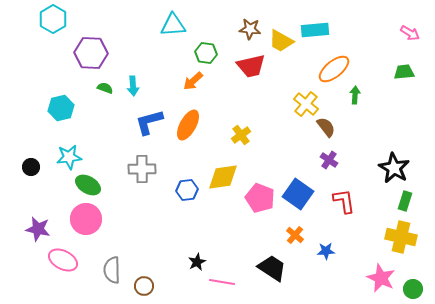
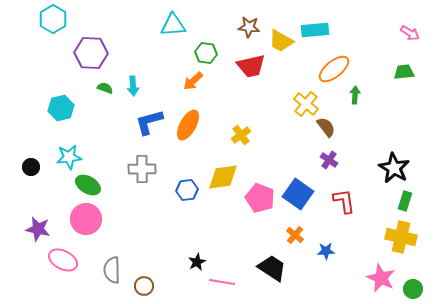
brown star at (250, 29): moved 1 px left, 2 px up
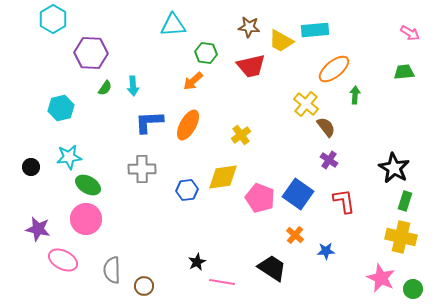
green semicircle at (105, 88): rotated 105 degrees clockwise
blue L-shape at (149, 122): rotated 12 degrees clockwise
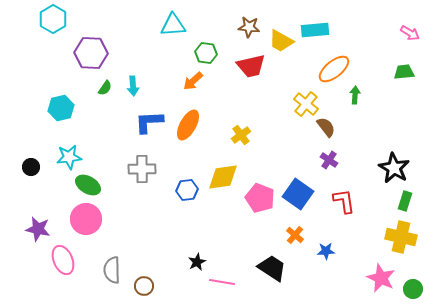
pink ellipse at (63, 260): rotated 40 degrees clockwise
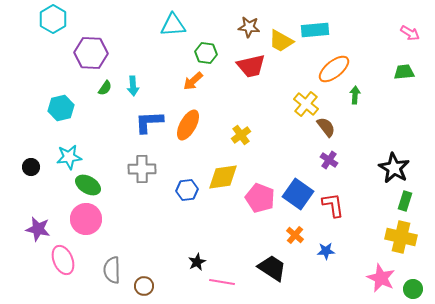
red L-shape at (344, 201): moved 11 px left, 4 px down
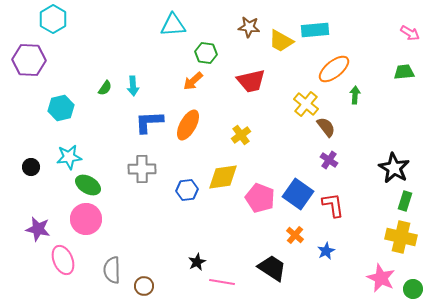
purple hexagon at (91, 53): moved 62 px left, 7 px down
red trapezoid at (251, 66): moved 15 px down
blue star at (326, 251): rotated 24 degrees counterclockwise
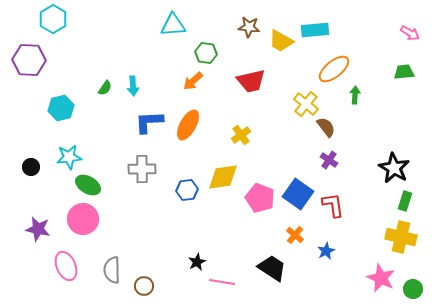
pink circle at (86, 219): moved 3 px left
pink ellipse at (63, 260): moved 3 px right, 6 px down
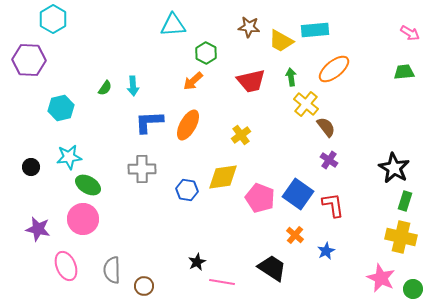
green hexagon at (206, 53): rotated 20 degrees clockwise
green arrow at (355, 95): moved 64 px left, 18 px up; rotated 12 degrees counterclockwise
blue hexagon at (187, 190): rotated 15 degrees clockwise
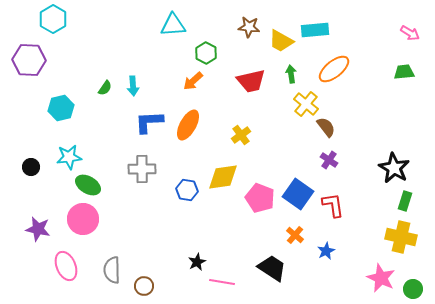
green arrow at (291, 77): moved 3 px up
